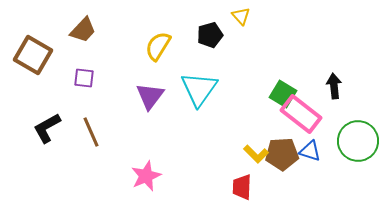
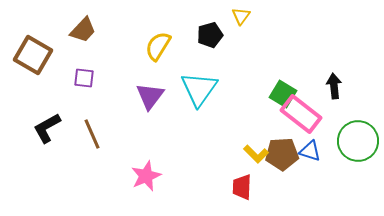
yellow triangle: rotated 18 degrees clockwise
brown line: moved 1 px right, 2 px down
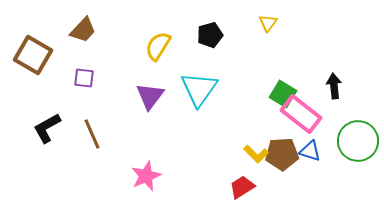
yellow triangle: moved 27 px right, 7 px down
red trapezoid: rotated 56 degrees clockwise
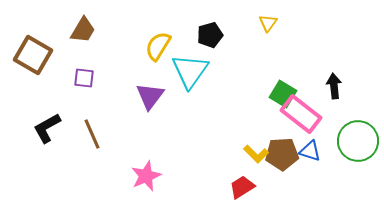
brown trapezoid: rotated 12 degrees counterclockwise
cyan triangle: moved 9 px left, 18 px up
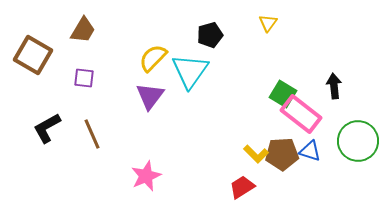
yellow semicircle: moved 5 px left, 12 px down; rotated 12 degrees clockwise
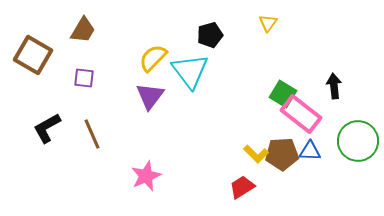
cyan triangle: rotated 12 degrees counterclockwise
blue triangle: rotated 15 degrees counterclockwise
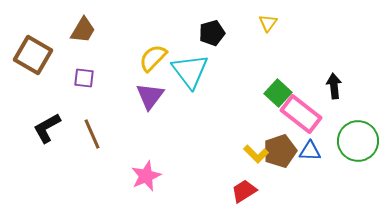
black pentagon: moved 2 px right, 2 px up
green square: moved 5 px left, 1 px up; rotated 12 degrees clockwise
brown pentagon: moved 2 px left, 3 px up; rotated 16 degrees counterclockwise
red trapezoid: moved 2 px right, 4 px down
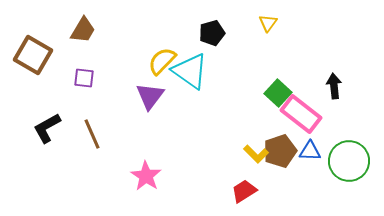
yellow semicircle: moved 9 px right, 3 px down
cyan triangle: rotated 18 degrees counterclockwise
green circle: moved 9 px left, 20 px down
pink star: rotated 16 degrees counterclockwise
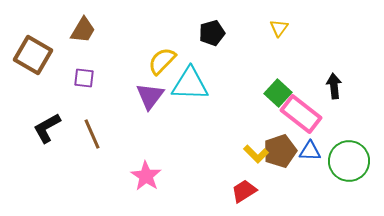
yellow triangle: moved 11 px right, 5 px down
cyan triangle: moved 13 px down; rotated 33 degrees counterclockwise
